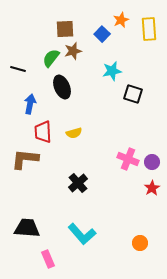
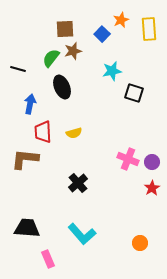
black square: moved 1 px right, 1 px up
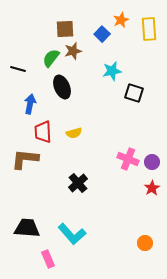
cyan L-shape: moved 10 px left
orange circle: moved 5 px right
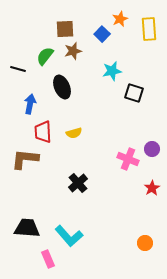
orange star: moved 1 px left, 1 px up
green semicircle: moved 6 px left, 2 px up
purple circle: moved 13 px up
cyan L-shape: moved 3 px left, 2 px down
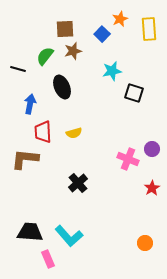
black trapezoid: moved 3 px right, 4 px down
